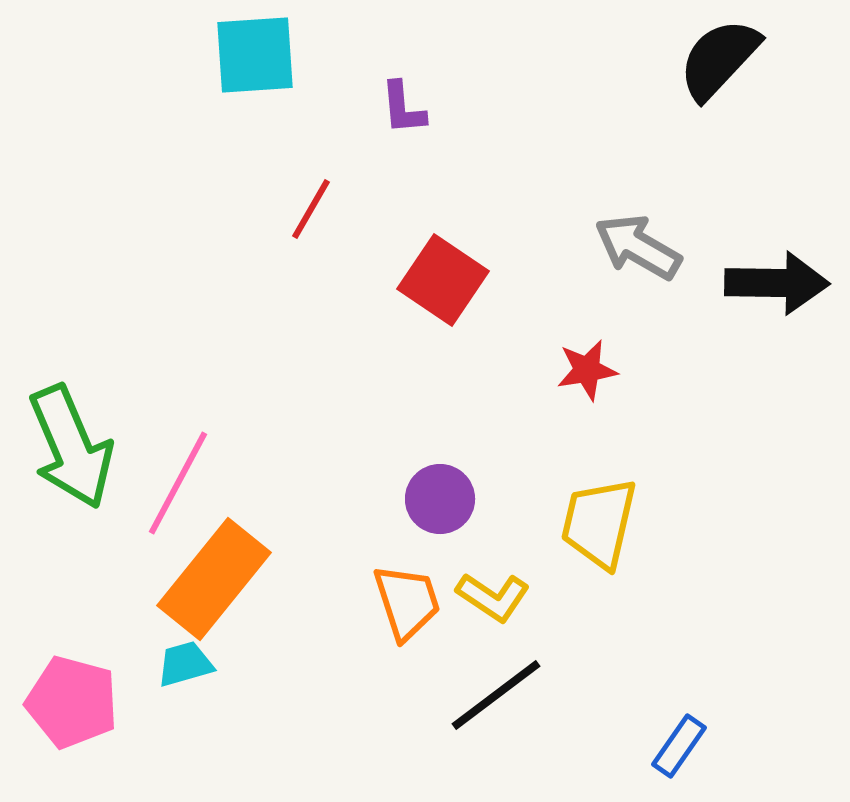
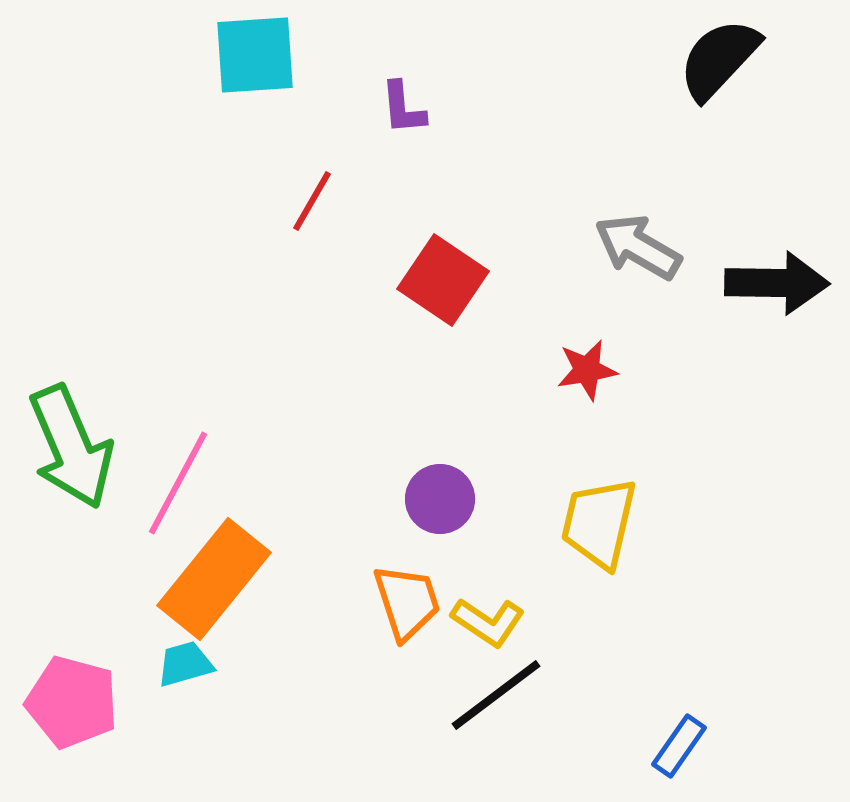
red line: moved 1 px right, 8 px up
yellow L-shape: moved 5 px left, 25 px down
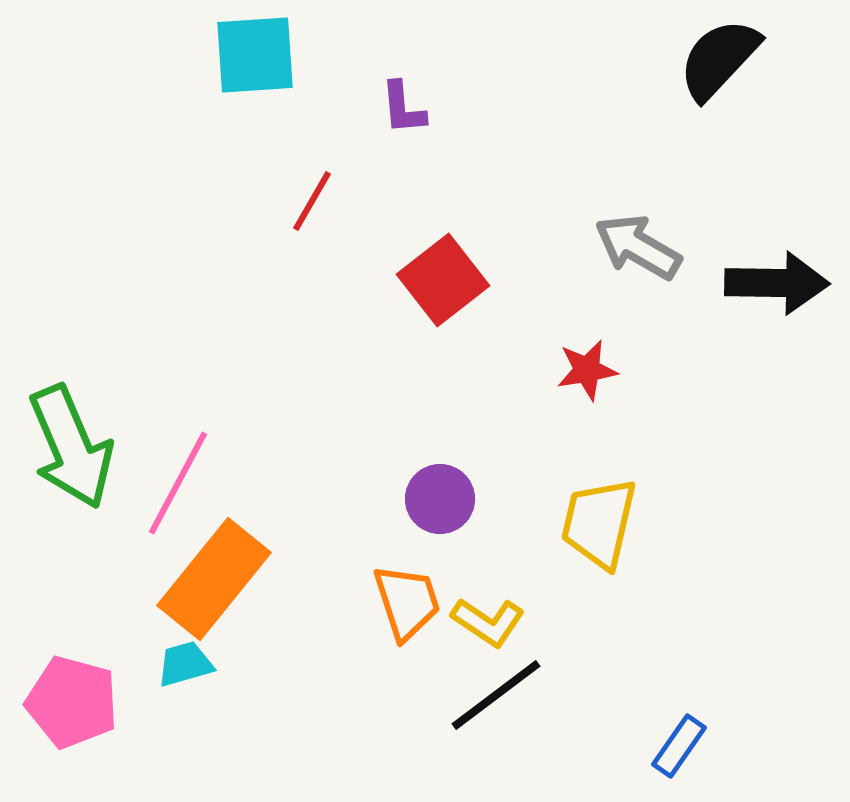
red square: rotated 18 degrees clockwise
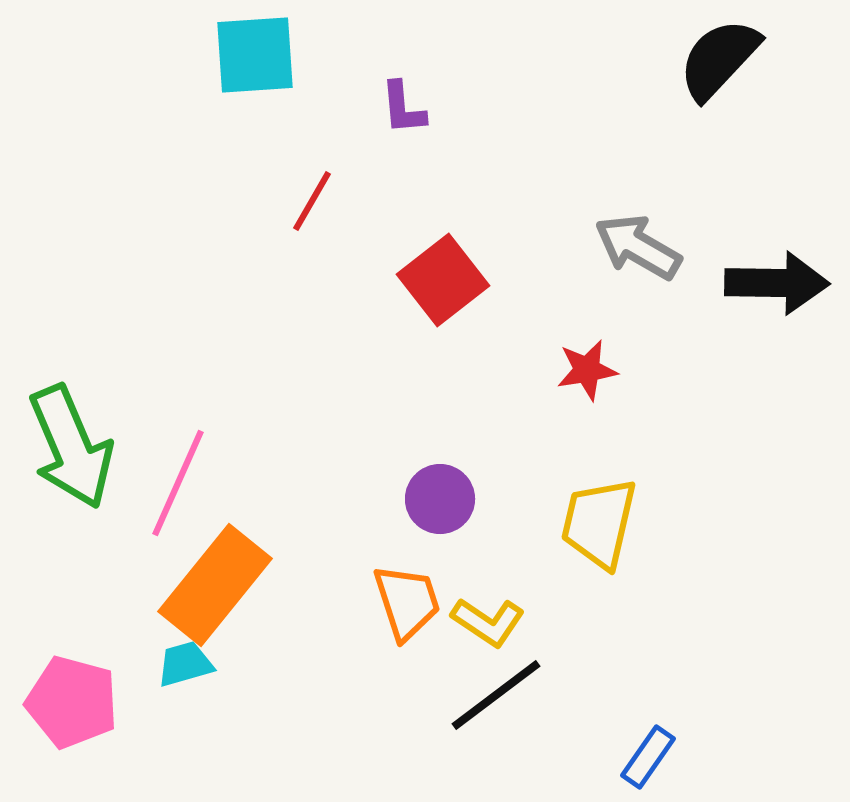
pink line: rotated 4 degrees counterclockwise
orange rectangle: moved 1 px right, 6 px down
blue rectangle: moved 31 px left, 11 px down
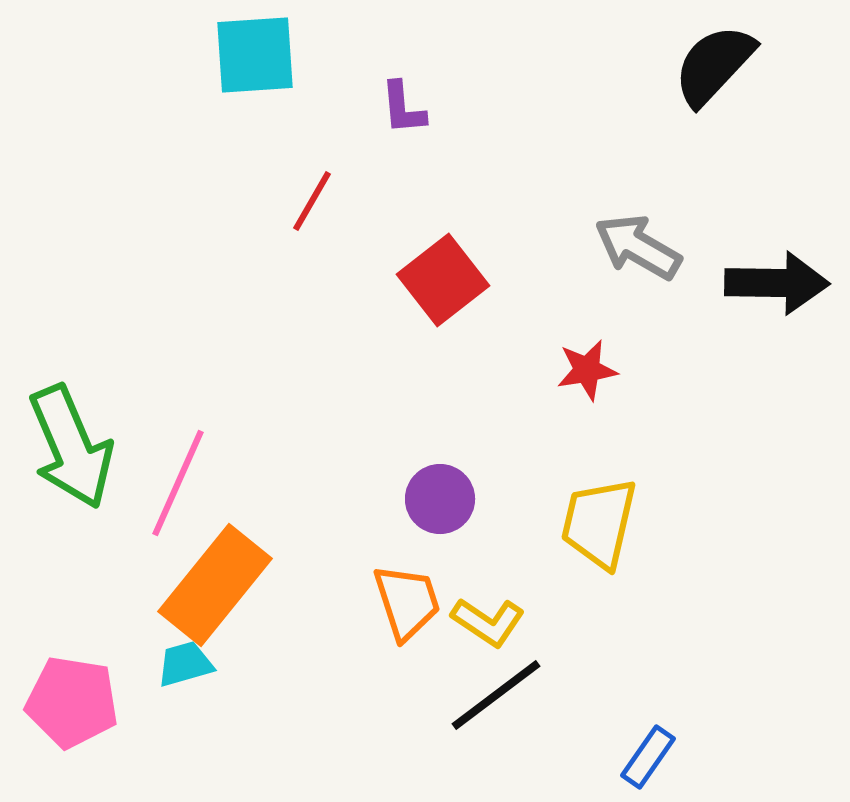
black semicircle: moved 5 px left, 6 px down
pink pentagon: rotated 6 degrees counterclockwise
